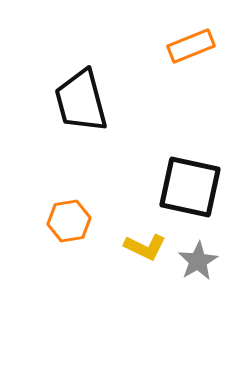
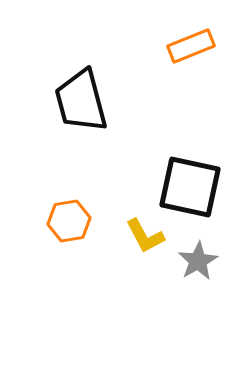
yellow L-shape: moved 11 px up; rotated 36 degrees clockwise
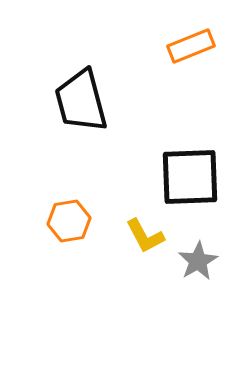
black square: moved 10 px up; rotated 14 degrees counterclockwise
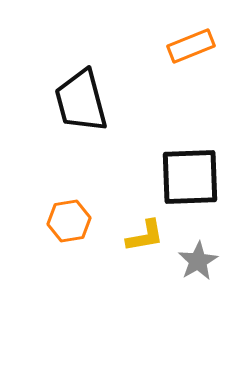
yellow L-shape: rotated 72 degrees counterclockwise
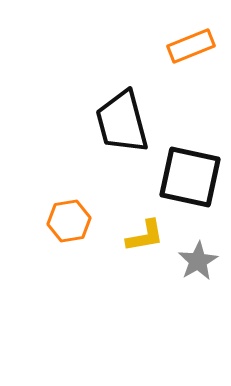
black trapezoid: moved 41 px right, 21 px down
black square: rotated 14 degrees clockwise
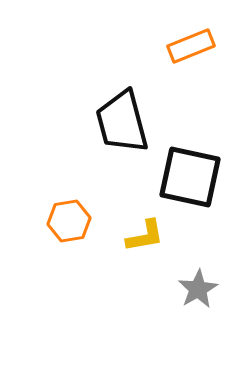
gray star: moved 28 px down
